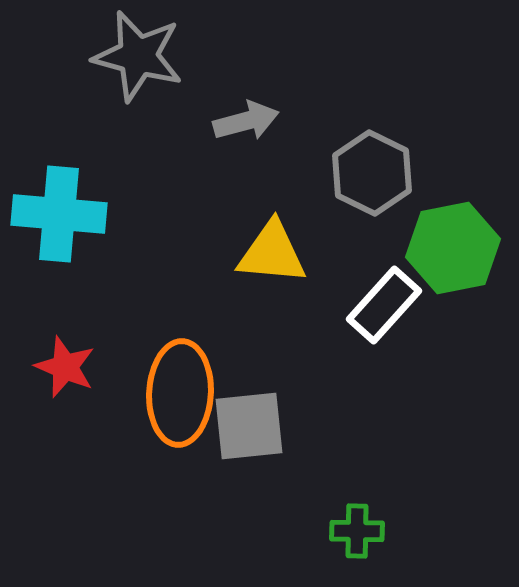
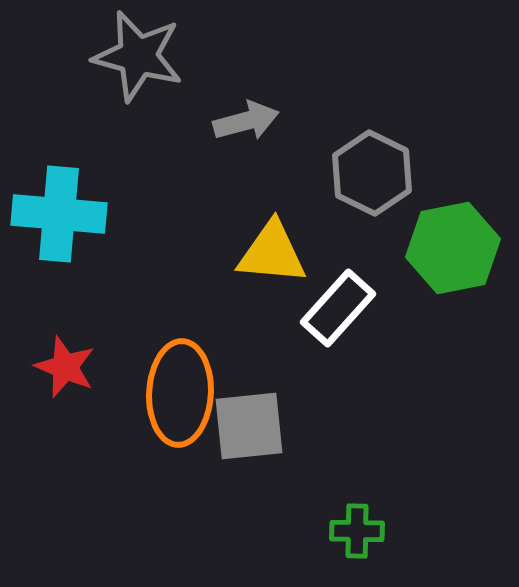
white rectangle: moved 46 px left, 3 px down
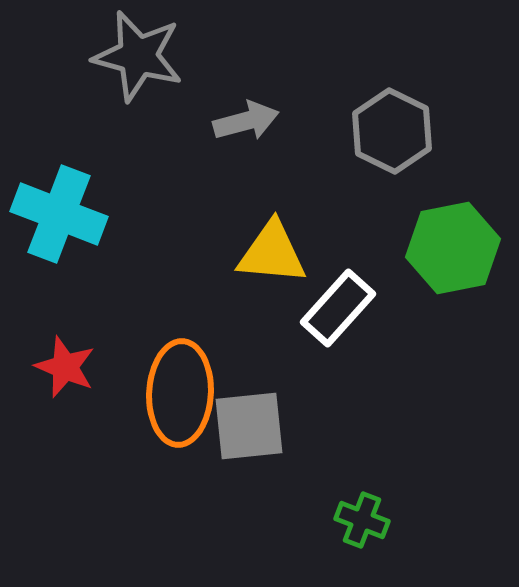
gray hexagon: moved 20 px right, 42 px up
cyan cross: rotated 16 degrees clockwise
green cross: moved 5 px right, 11 px up; rotated 20 degrees clockwise
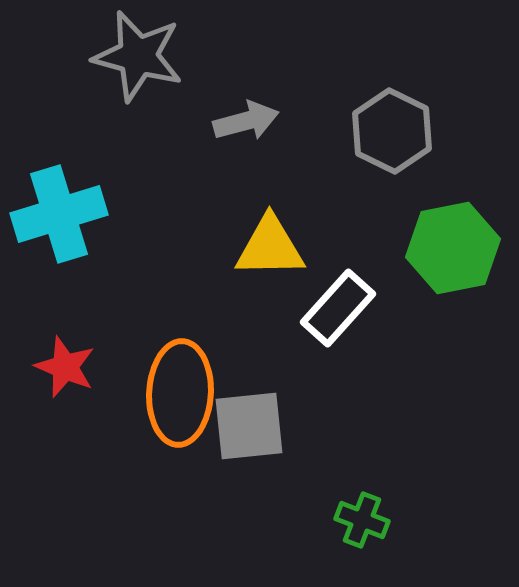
cyan cross: rotated 38 degrees counterclockwise
yellow triangle: moved 2 px left, 6 px up; rotated 6 degrees counterclockwise
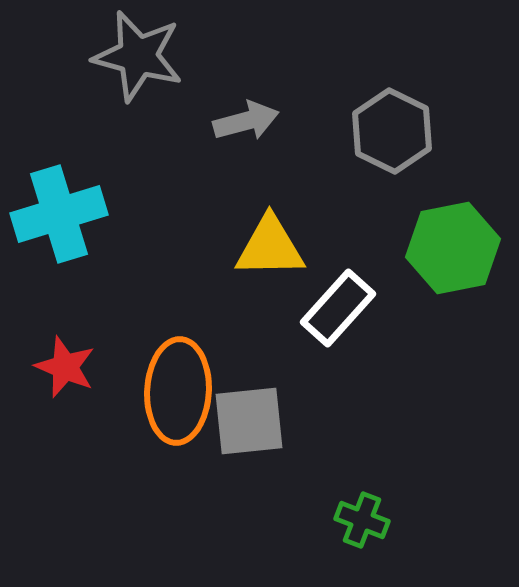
orange ellipse: moved 2 px left, 2 px up
gray square: moved 5 px up
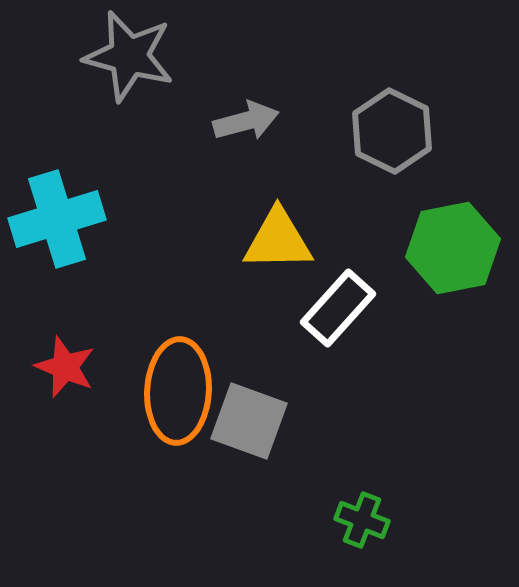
gray star: moved 9 px left
cyan cross: moved 2 px left, 5 px down
yellow triangle: moved 8 px right, 7 px up
gray square: rotated 26 degrees clockwise
